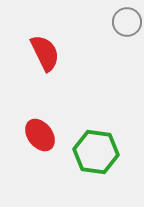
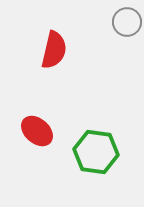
red semicircle: moved 9 px right, 3 px up; rotated 39 degrees clockwise
red ellipse: moved 3 px left, 4 px up; rotated 12 degrees counterclockwise
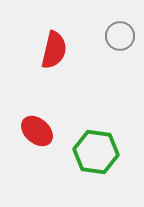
gray circle: moved 7 px left, 14 px down
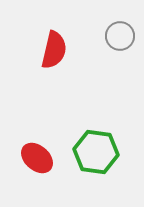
red ellipse: moved 27 px down
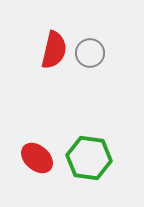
gray circle: moved 30 px left, 17 px down
green hexagon: moved 7 px left, 6 px down
